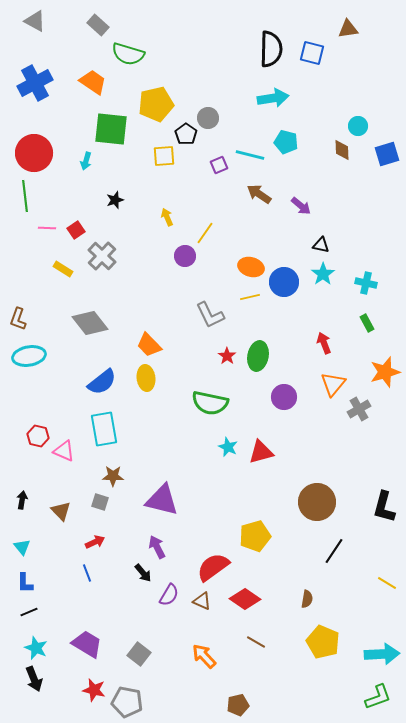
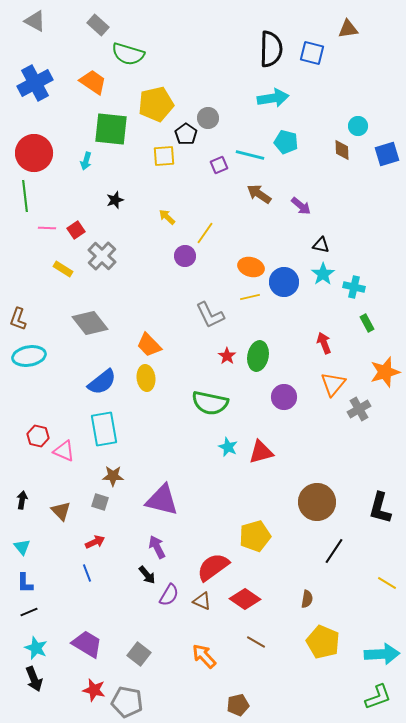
yellow arrow at (167, 217): rotated 24 degrees counterclockwise
cyan cross at (366, 283): moved 12 px left, 4 px down
black L-shape at (384, 507): moved 4 px left, 1 px down
black arrow at (143, 573): moved 4 px right, 2 px down
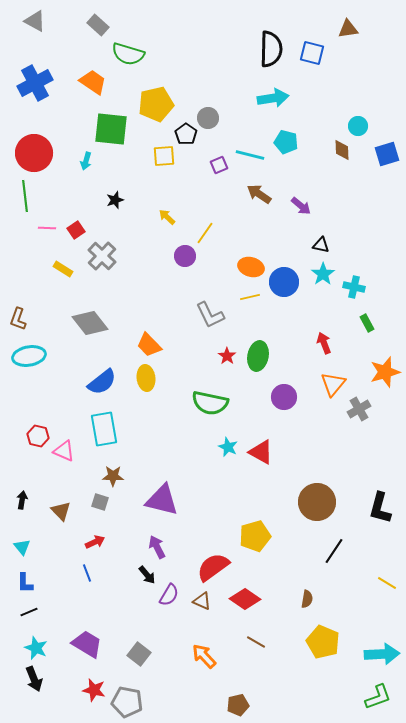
red triangle at (261, 452): rotated 44 degrees clockwise
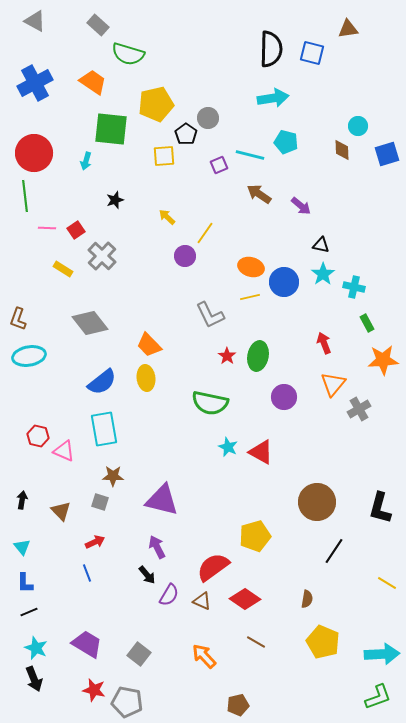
orange star at (385, 372): moved 2 px left, 12 px up; rotated 12 degrees clockwise
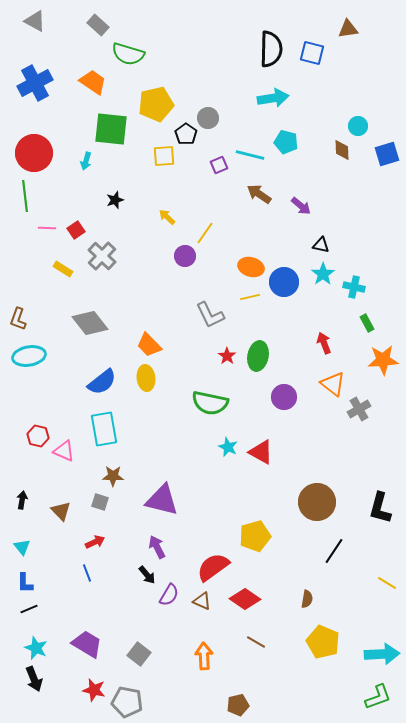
orange triangle at (333, 384): rotated 32 degrees counterclockwise
black line at (29, 612): moved 3 px up
orange arrow at (204, 656): rotated 40 degrees clockwise
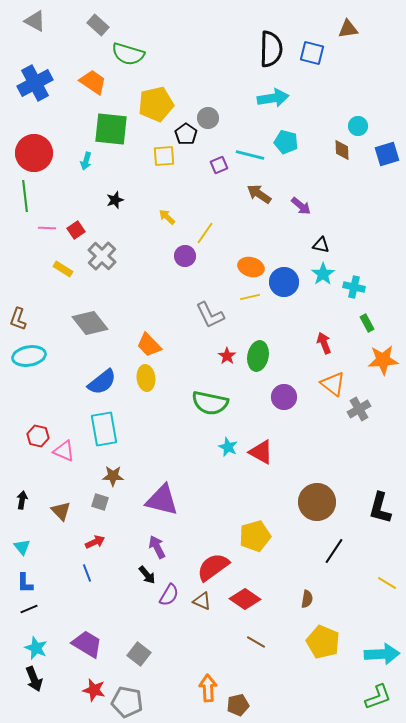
orange arrow at (204, 656): moved 4 px right, 32 px down
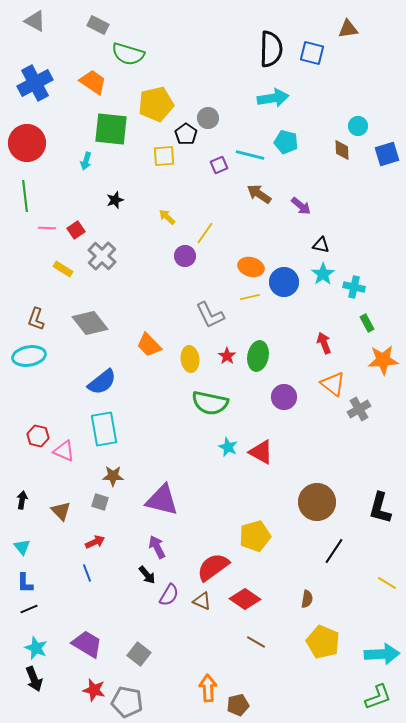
gray rectangle at (98, 25): rotated 15 degrees counterclockwise
red circle at (34, 153): moved 7 px left, 10 px up
brown L-shape at (18, 319): moved 18 px right
yellow ellipse at (146, 378): moved 44 px right, 19 px up
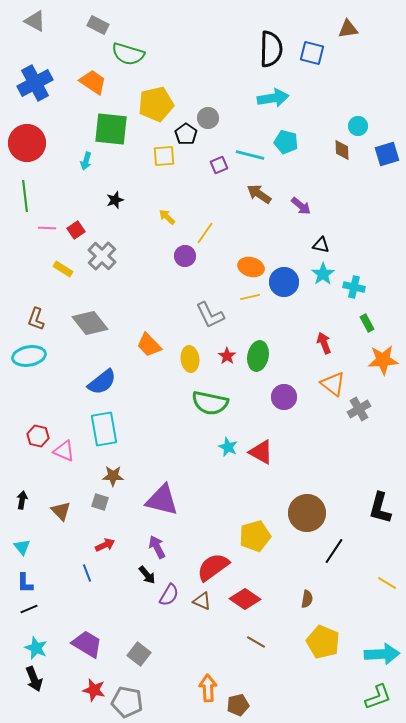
brown circle at (317, 502): moved 10 px left, 11 px down
red arrow at (95, 542): moved 10 px right, 3 px down
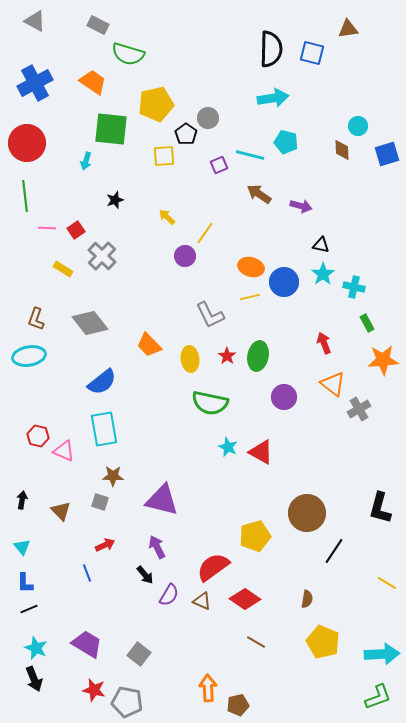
purple arrow at (301, 206): rotated 25 degrees counterclockwise
black arrow at (147, 575): moved 2 px left
